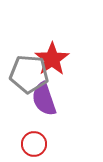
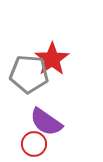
purple semicircle: moved 2 px right, 23 px down; rotated 36 degrees counterclockwise
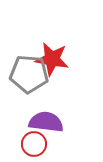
red star: rotated 28 degrees counterclockwise
purple semicircle: rotated 152 degrees clockwise
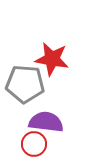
gray pentagon: moved 4 px left, 10 px down
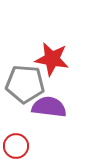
purple semicircle: moved 3 px right, 15 px up
red circle: moved 18 px left, 2 px down
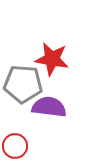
gray pentagon: moved 2 px left
red circle: moved 1 px left
